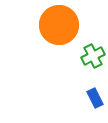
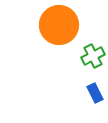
blue rectangle: moved 5 px up
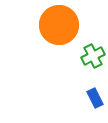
blue rectangle: moved 5 px down
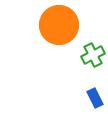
green cross: moved 1 px up
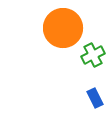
orange circle: moved 4 px right, 3 px down
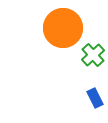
green cross: rotated 15 degrees counterclockwise
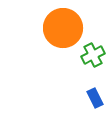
green cross: rotated 15 degrees clockwise
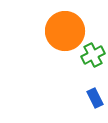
orange circle: moved 2 px right, 3 px down
